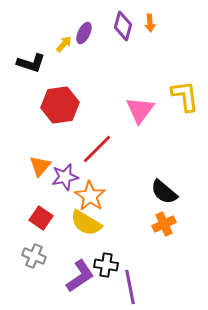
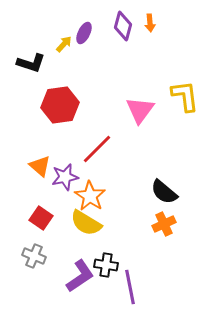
orange triangle: rotated 30 degrees counterclockwise
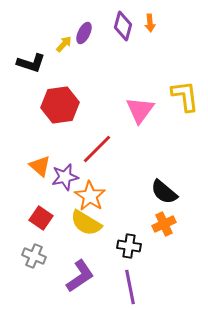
black cross: moved 23 px right, 19 px up
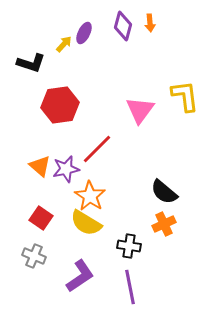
purple star: moved 1 px right, 8 px up
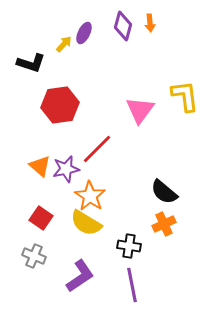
purple line: moved 2 px right, 2 px up
